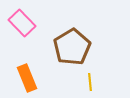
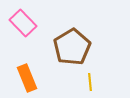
pink rectangle: moved 1 px right
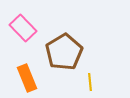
pink rectangle: moved 5 px down
brown pentagon: moved 8 px left, 5 px down
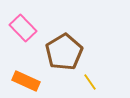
orange rectangle: moved 1 px left, 3 px down; rotated 44 degrees counterclockwise
yellow line: rotated 30 degrees counterclockwise
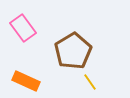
pink rectangle: rotated 8 degrees clockwise
brown pentagon: moved 9 px right, 1 px up
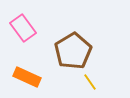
orange rectangle: moved 1 px right, 4 px up
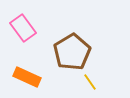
brown pentagon: moved 1 px left, 1 px down
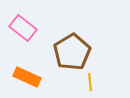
pink rectangle: rotated 16 degrees counterclockwise
yellow line: rotated 30 degrees clockwise
